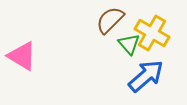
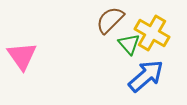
pink triangle: rotated 24 degrees clockwise
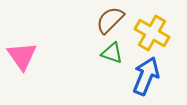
green triangle: moved 17 px left, 9 px down; rotated 30 degrees counterclockwise
blue arrow: rotated 27 degrees counterclockwise
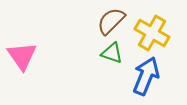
brown semicircle: moved 1 px right, 1 px down
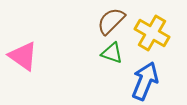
pink triangle: moved 1 px right; rotated 20 degrees counterclockwise
blue arrow: moved 1 px left, 5 px down
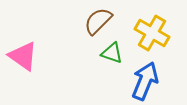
brown semicircle: moved 13 px left
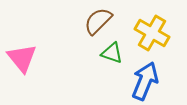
pink triangle: moved 1 px left, 2 px down; rotated 16 degrees clockwise
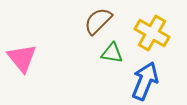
green triangle: rotated 10 degrees counterclockwise
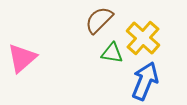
brown semicircle: moved 1 px right, 1 px up
yellow cross: moved 9 px left, 5 px down; rotated 12 degrees clockwise
pink triangle: rotated 28 degrees clockwise
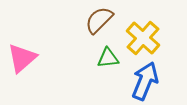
green triangle: moved 4 px left, 5 px down; rotated 15 degrees counterclockwise
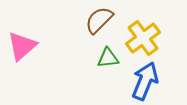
yellow cross: rotated 12 degrees clockwise
pink triangle: moved 12 px up
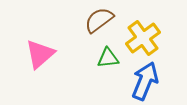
brown semicircle: rotated 8 degrees clockwise
pink triangle: moved 18 px right, 8 px down
